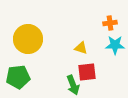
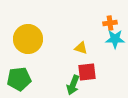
cyan star: moved 6 px up
green pentagon: moved 1 px right, 2 px down
green arrow: rotated 42 degrees clockwise
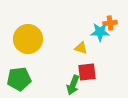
cyan star: moved 15 px left, 7 px up
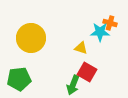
orange cross: rotated 24 degrees clockwise
yellow circle: moved 3 px right, 1 px up
red square: rotated 36 degrees clockwise
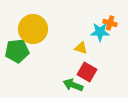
yellow circle: moved 2 px right, 9 px up
green pentagon: moved 2 px left, 28 px up
green arrow: rotated 90 degrees clockwise
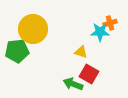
orange cross: rotated 32 degrees counterclockwise
yellow triangle: moved 4 px down
red square: moved 2 px right, 2 px down
green arrow: moved 1 px up
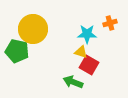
cyan star: moved 13 px left, 2 px down
green pentagon: rotated 20 degrees clockwise
red square: moved 9 px up
green arrow: moved 2 px up
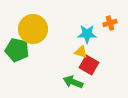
green pentagon: moved 1 px up
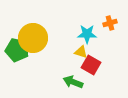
yellow circle: moved 9 px down
red square: moved 2 px right
